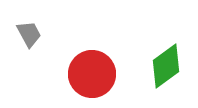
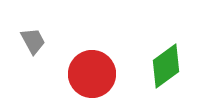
gray trapezoid: moved 4 px right, 7 px down
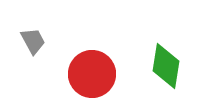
green diamond: rotated 45 degrees counterclockwise
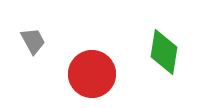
green diamond: moved 2 px left, 14 px up
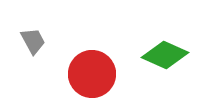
green diamond: moved 1 px right, 3 px down; rotated 75 degrees counterclockwise
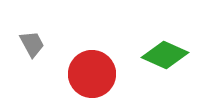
gray trapezoid: moved 1 px left, 3 px down
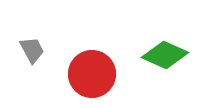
gray trapezoid: moved 6 px down
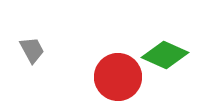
red circle: moved 26 px right, 3 px down
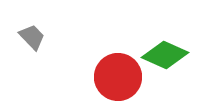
gray trapezoid: moved 13 px up; rotated 16 degrees counterclockwise
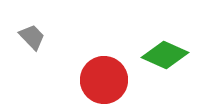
red circle: moved 14 px left, 3 px down
